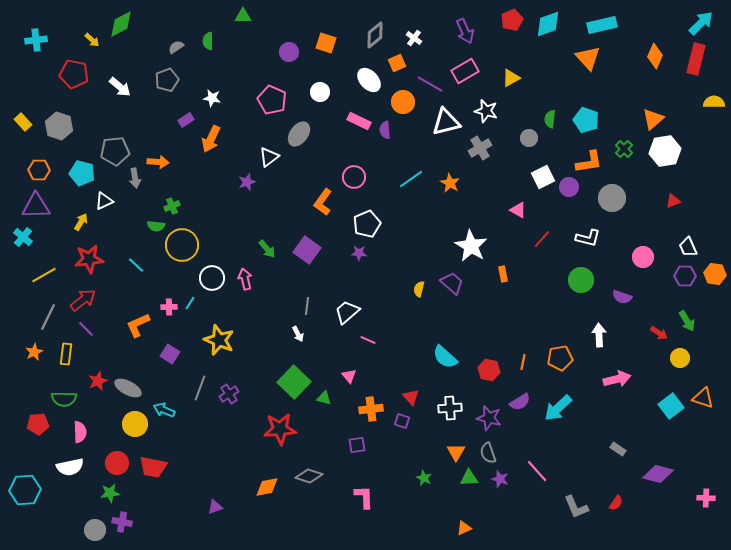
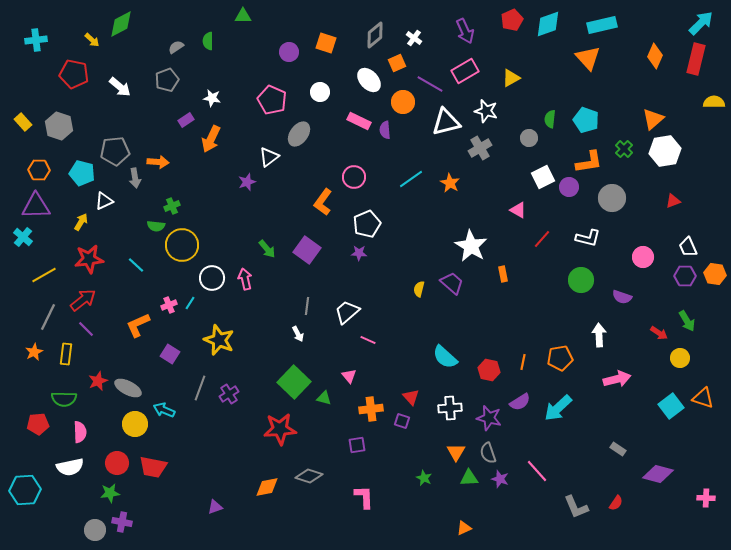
pink cross at (169, 307): moved 2 px up; rotated 21 degrees counterclockwise
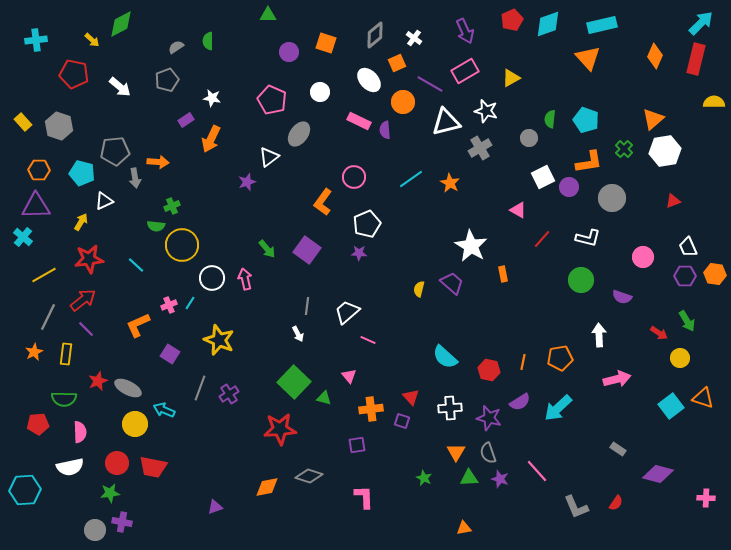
green triangle at (243, 16): moved 25 px right, 1 px up
orange triangle at (464, 528): rotated 14 degrees clockwise
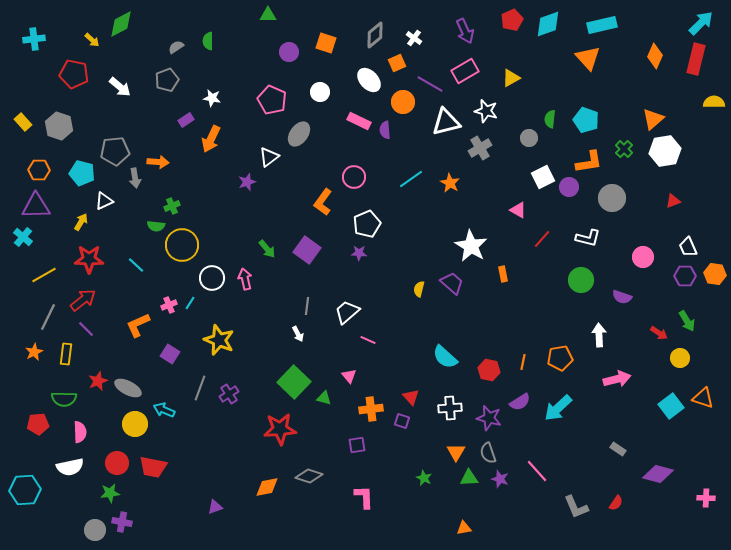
cyan cross at (36, 40): moved 2 px left, 1 px up
red star at (89, 259): rotated 8 degrees clockwise
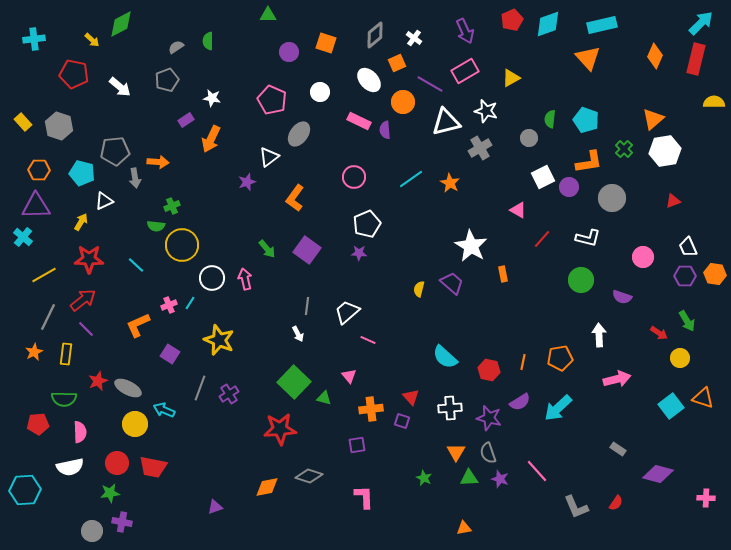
orange L-shape at (323, 202): moved 28 px left, 4 px up
gray circle at (95, 530): moved 3 px left, 1 px down
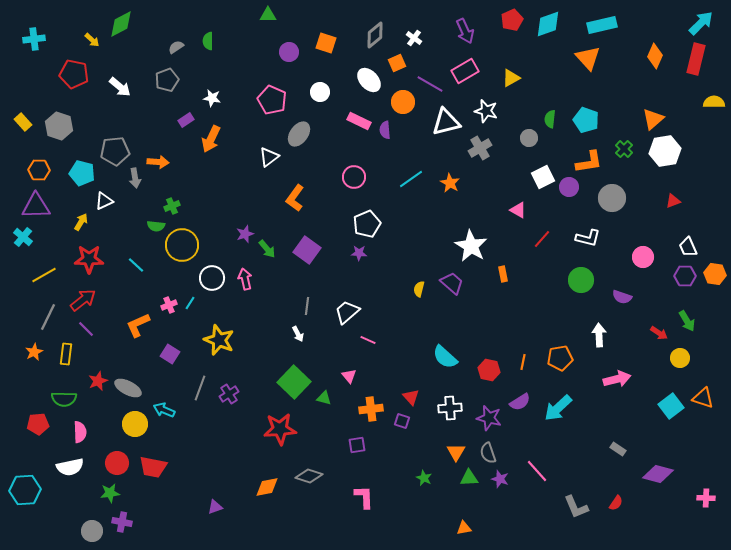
purple star at (247, 182): moved 2 px left, 52 px down
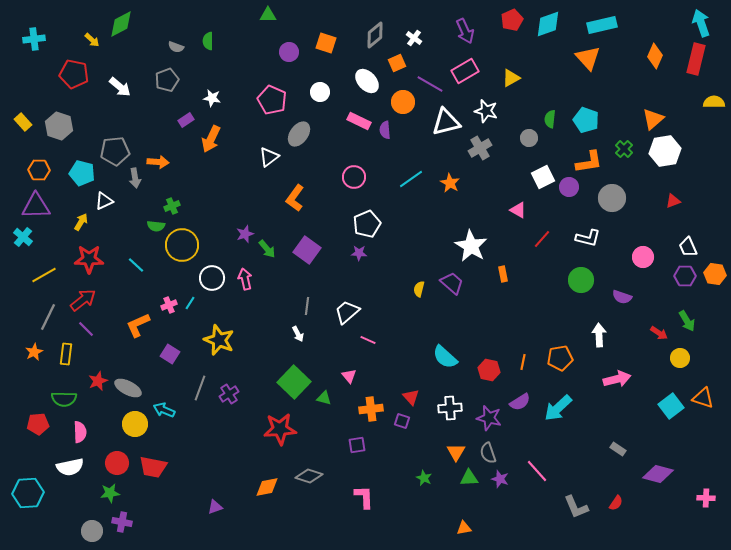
cyan arrow at (701, 23): rotated 64 degrees counterclockwise
gray semicircle at (176, 47): rotated 126 degrees counterclockwise
white ellipse at (369, 80): moved 2 px left, 1 px down
cyan hexagon at (25, 490): moved 3 px right, 3 px down
